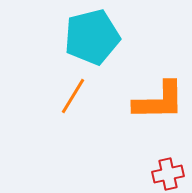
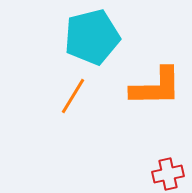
orange L-shape: moved 3 px left, 14 px up
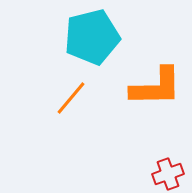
orange line: moved 2 px left, 2 px down; rotated 9 degrees clockwise
red cross: rotated 8 degrees counterclockwise
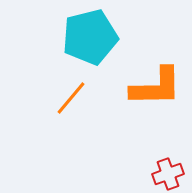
cyan pentagon: moved 2 px left
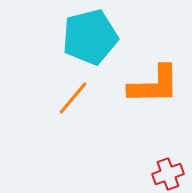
orange L-shape: moved 2 px left, 2 px up
orange line: moved 2 px right
